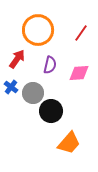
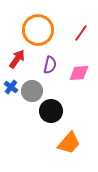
gray circle: moved 1 px left, 2 px up
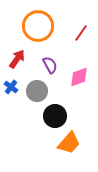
orange circle: moved 4 px up
purple semicircle: rotated 42 degrees counterclockwise
pink diamond: moved 4 px down; rotated 15 degrees counterclockwise
gray circle: moved 5 px right
black circle: moved 4 px right, 5 px down
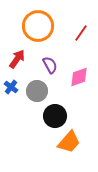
orange trapezoid: moved 1 px up
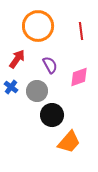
red line: moved 2 px up; rotated 42 degrees counterclockwise
black circle: moved 3 px left, 1 px up
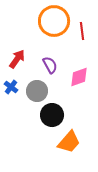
orange circle: moved 16 px right, 5 px up
red line: moved 1 px right
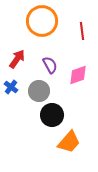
orange circle: moved 12 px left
pink diamond: moved 1 px left, 2 px up
gray circle: moved 2 px right
